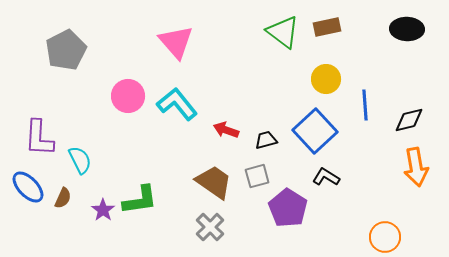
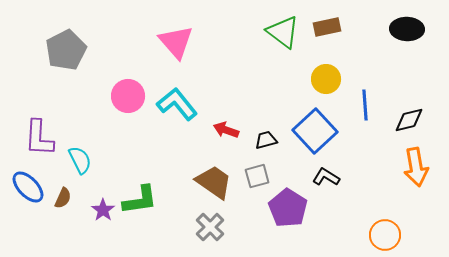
orange circle: moved 2 px up
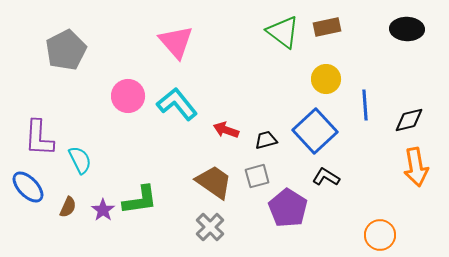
brown semicircle: moved 5 px right, 9 px down
orange circle: moved 5 px left
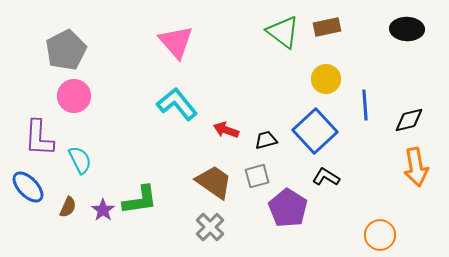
pink circle: moved 54 px left
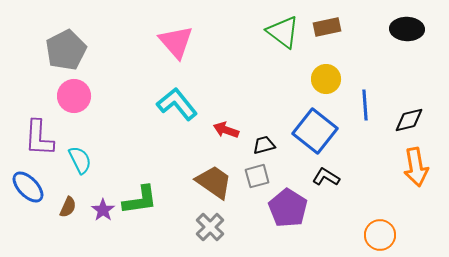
blue square: rotated 9 degrees counterclockwise
black trapezoid: moved 2 px left, 5 px down
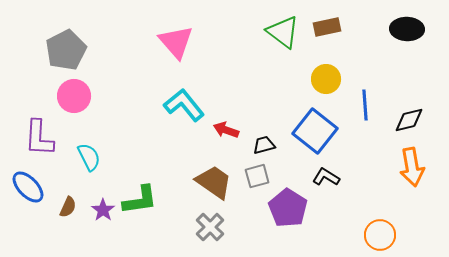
cyan L-shape: moved 7 px right, 1 px down
cyan semicircle: moved 9 px right, 3 px up
orange arrow: moved 4 px left
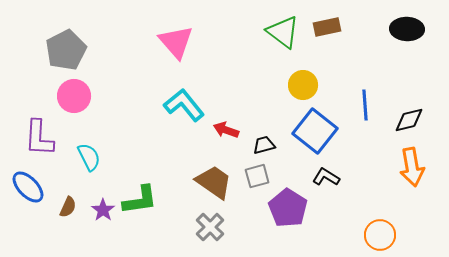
yellow circle: moved 23 px left, 6 px down
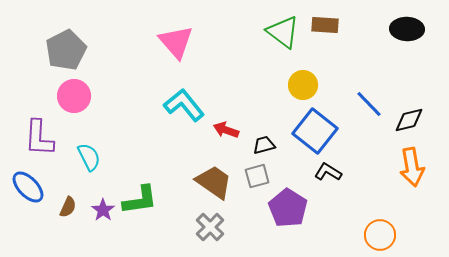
brown rectangle: moved 2 px left, 2 px up; rotated 16 degrees clockwise
blue line: moved 4 px right, 1 px up; rotated 40 degrees counterclockwise
black L-shape: moved 2 px right, 5 px up
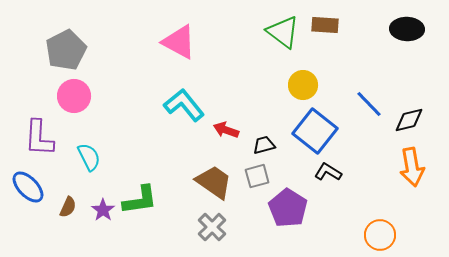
pink triangle: moved 3 px right; rotated 21 degrees counterclockwise
gray cross: moved 2 px right
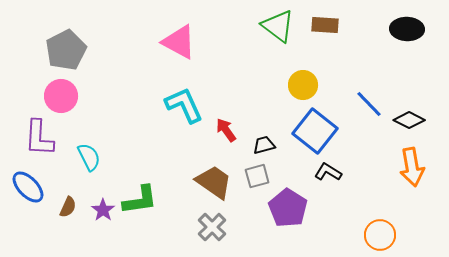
green triangle: moved 5 px left, 6 px up
pink circle: moved 13 px left
cyan L-shape: rotated 15 degrees clockwise
black diamond: rotated 40 degrees clockwise
red arrow: rotated 35 degrees clockwise
